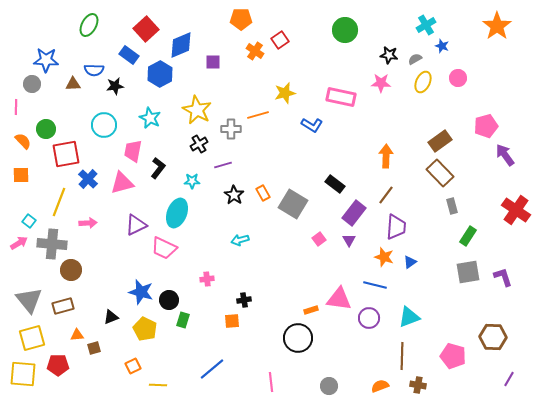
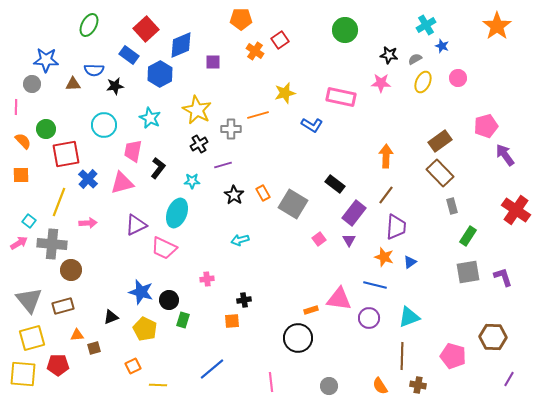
orange semicircle at (380, 386): rotated 102 degrees counterclockwise
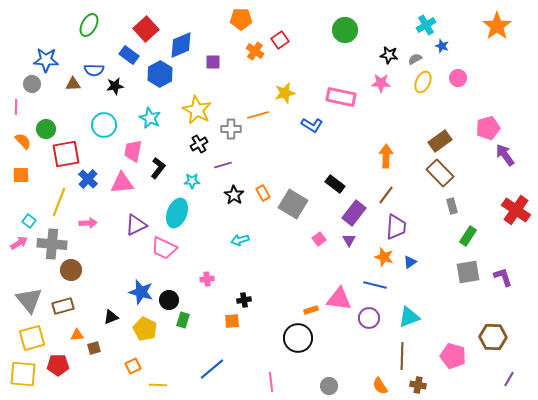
pink pentagon at (486, 126): moved 2 px right, 2 px down
pink triangle at (122, 183): rotated 10 degrees clockwise
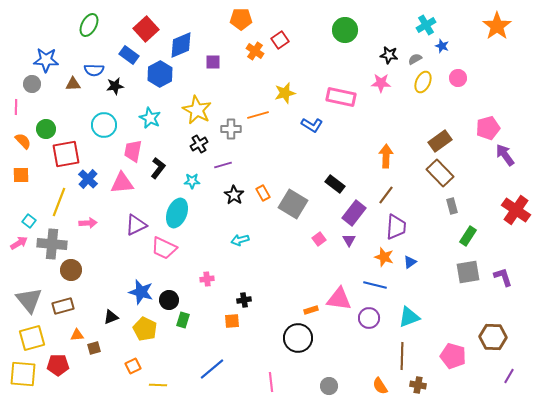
purple line at (509, 379): moved 3 px up
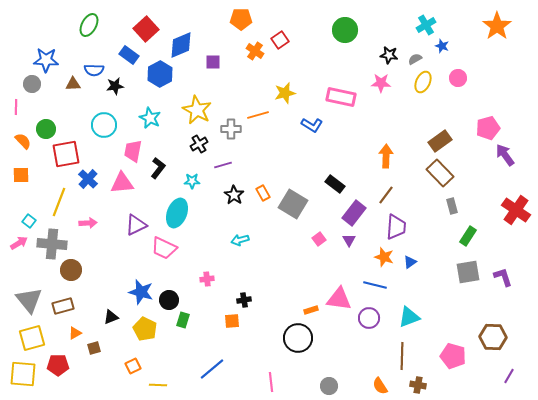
orange triangle at (77, 335): moved 2 px left, 2 px up; rotated 24 degrees counterclockwise
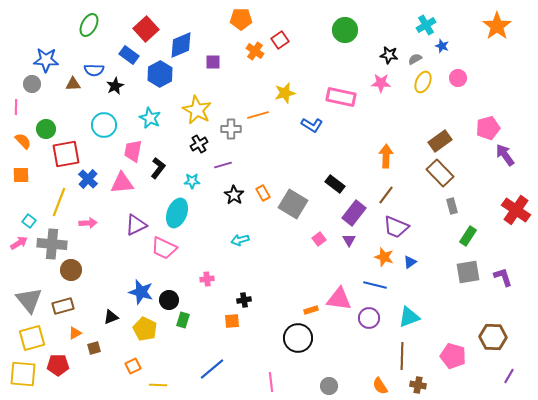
black star at (115, 86): rotated 18 degrees counterclockwise
purple trapezoid at (396, 227): rotated 108 degrees clockwise
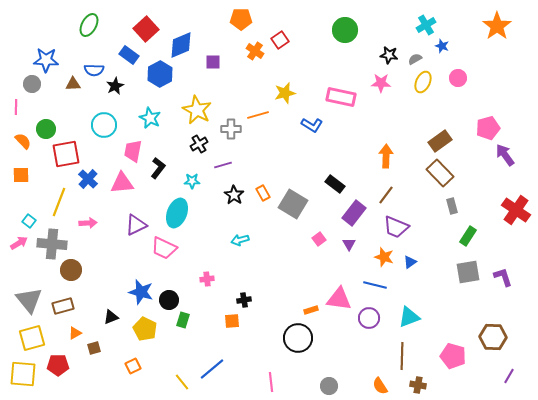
purple triangle at (349, 240): moved 4 px down
yellow line at (158, 385): moved 24 px right, 3 px up; rotated 48 degrees clockwise
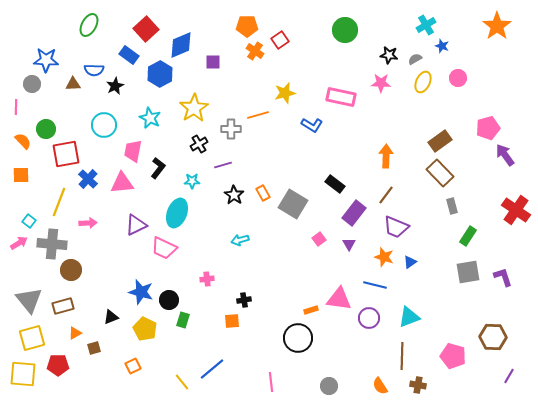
orange pentagon at (241, 19): moved 6 px right, 7 px down
yellow star at (197, 110): moved 3 px left, 2 px up; rotated 12 degrees clockwise
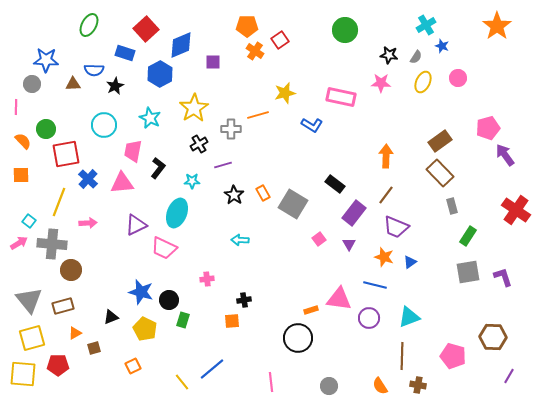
blue rectangle at (129, 55): moved 4 px left, 2 px up; rotated 18 degrees counterclockwise
gray semicircle at (415, 59): moved 1 px right, 2 px up; rotated 152 degrees clockwise
cyan arrow at (240, 240): rotated 18 degrees clockwise
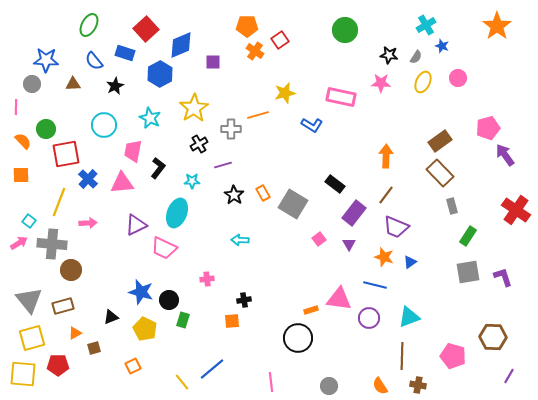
blue semicircle at (94, 70): moved 9 px up; rotated 48 degrees clockwise
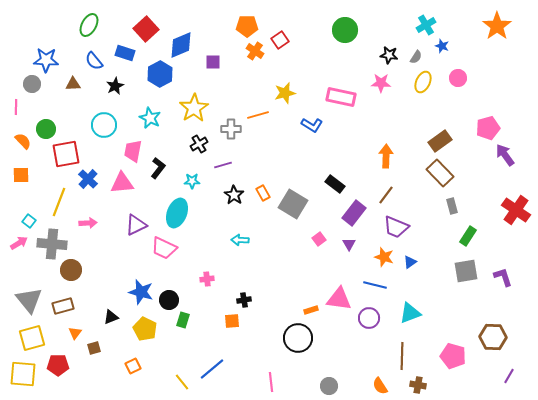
gray square at (468, 272): moved 2 px left, 1 px up
cyan triangle at (409, 317): moved 1 px right, 4 px up
orange triangle at (75, 333): rotated 24 degrees counterclockwise
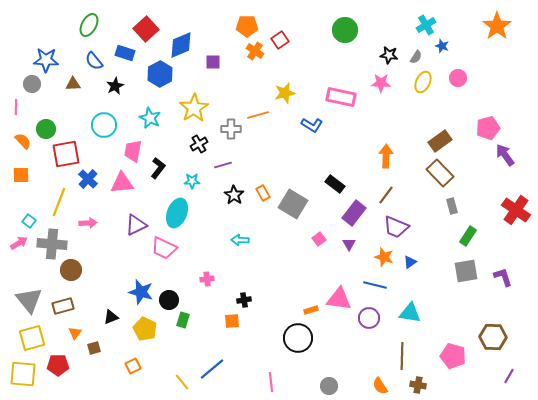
cyan triangle at (410, 313): rotated 30 degrees clockwise
